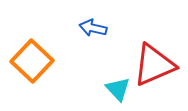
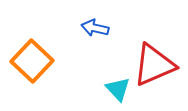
blue arrow: moved 2 px right
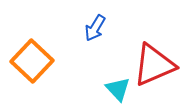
blue arrow: rotated 72 degrees counterclockwise
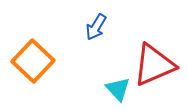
blue arrow: moved 1 px right, 1 px up
orange square: moved 1 px right
